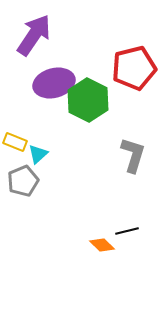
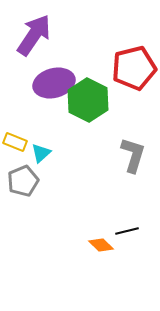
cyan triangle: moved 3 px right, 1 px up
orange diamond: moved 1 px left
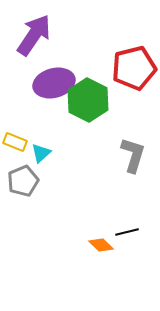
black line: moved 1 px down
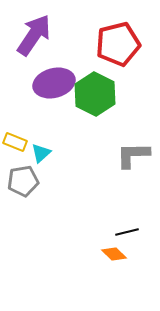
red pentagon: moved 16 px left, 24 px up
green hexagon: moved 7 px right, 6 px up
gray L-shape: rotated 108 degrees counterclockwise
gray pentagon: rotated 12 degrees clockwise
orange diamond: moved 13 px right, 9 px down
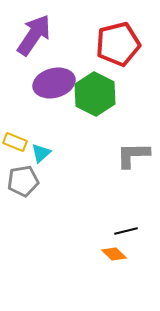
black line: moved 1 px left, 1 px up
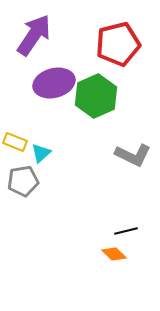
green hexagon: moved 1 px right, 2 px down; rotated 9 degrees clockwise
gray L-shape: rotated 153 degrees counterclockwise
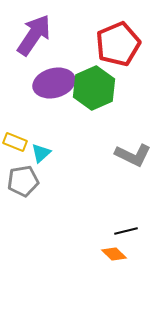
red pentagon: rotated 9 degrees counterclockwise
green hexagon: moved 2 px left, 8 px up
